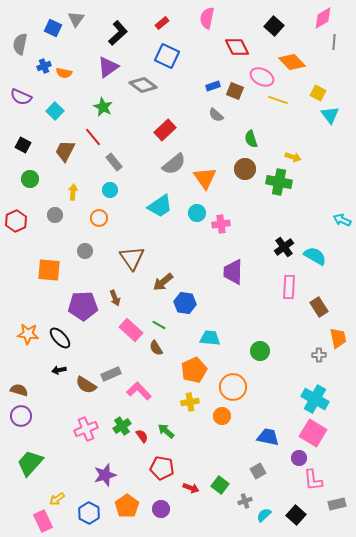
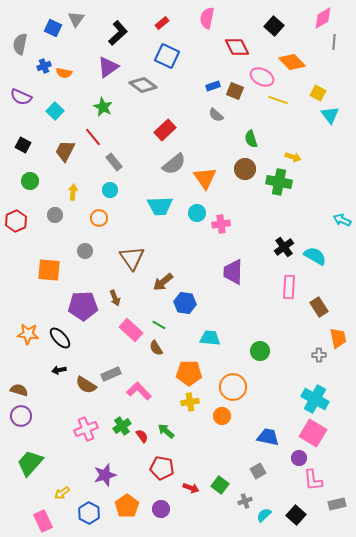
green circle at (30, 179): moved 2 px down
cyan trapezoid at (160, 206): rotated 32 degrees clockwise
orange pentagon at (194, 370): moved 5 px left, 3 px down; rotated 25 degrees clockwise
yellow arrow at (57, 499): moved 5 px right, 6 px up
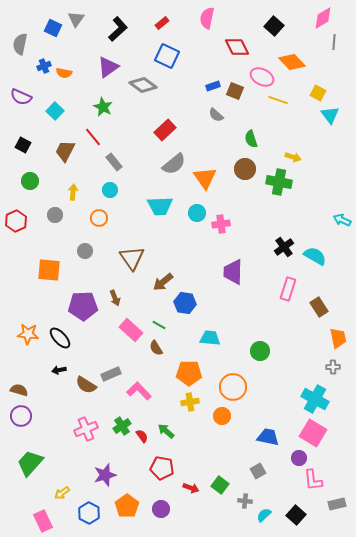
black L-shape at (118, 33): moved 4 px up
pink rectangle at (289, 287): moved 1 px left, 2 px down; rotated 15 degrees clockwise
gray cross at (319, 355): moved 14 px right, 12 px down
gray cross at (245, 501): rotated 24 degrees clockwise
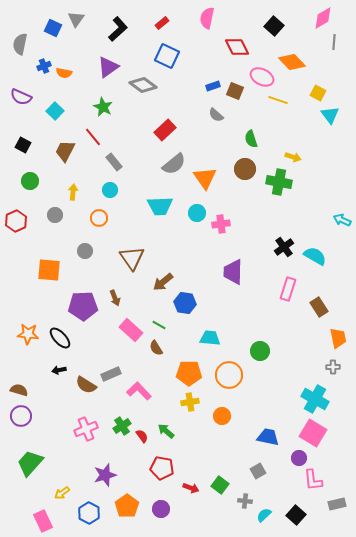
orange circle at (233, 387): moved 4 px left, 12 px up
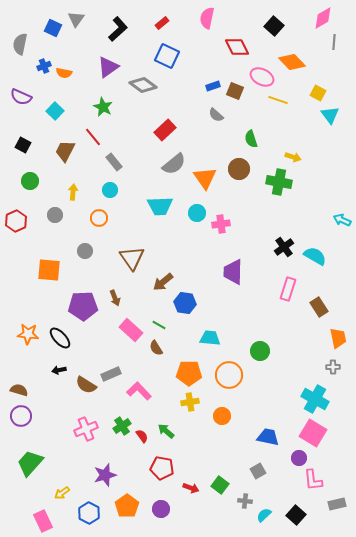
brown circle at (245, 169): moved 6 px left
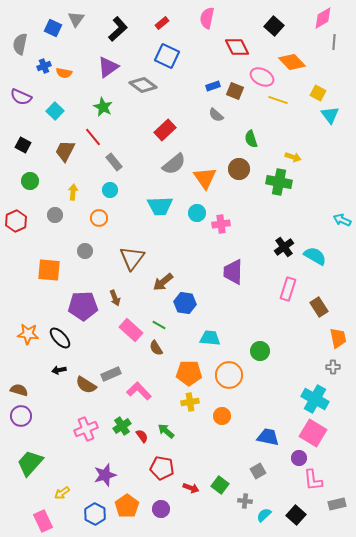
brown triangle at (132, 258): rotated 12 degrees clockwise
blue hexagon at (89, 513): moved 6 px right, 1 px down
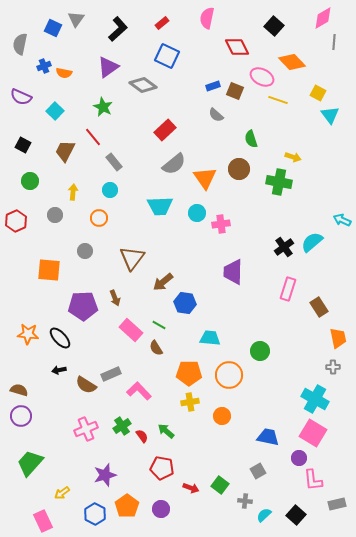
cyan semicircle at (315, 256): moved 3 px left, 14 px up; rotated 70 degrees counterclockwise
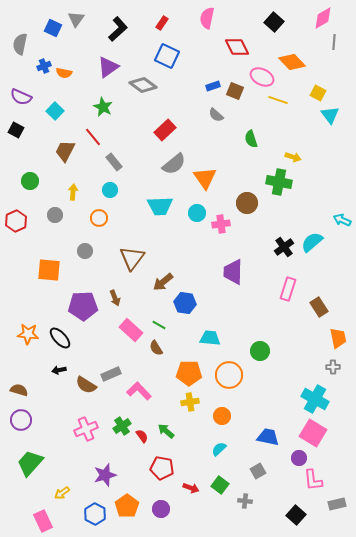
red rectangle at (162, 23): rotated 16 degrees counterclockwise
black square at (274, 26): moved 4 px up
black square at (23, 145): moved 7 px left, 15 px up
brown circle at (239, 169): moved 8 px right, 34 px down
purple circle at (21, 416): moved 4 px down
cyan semicircle at (264, 515): moved 45 px left, 66 px up
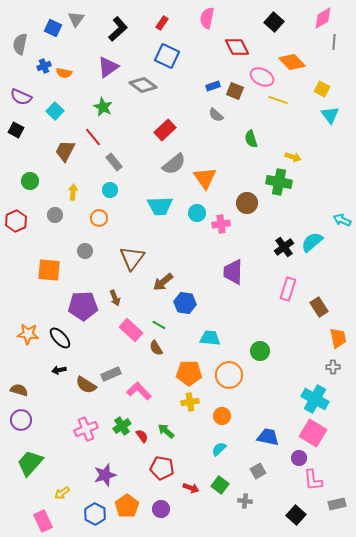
yellow square at (318, 93): moved 4 px right, 4 px up
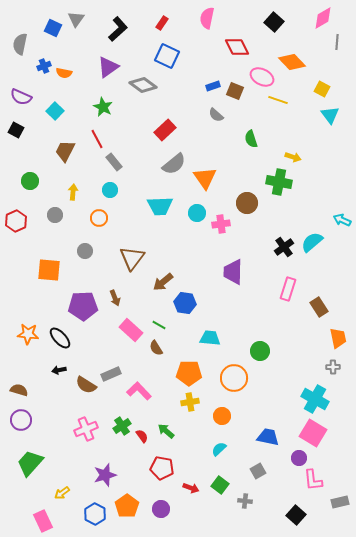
gray line at (334, 42): moved 3 px right
red line at (93, 137): moved 4 px right, 2 px down; rotated 12 degrees clockwise
orange circle at (229, 375): moved 5 px right, 3 px down
gray rectangle at (337, 504): moved 3 px right, 2 px up
